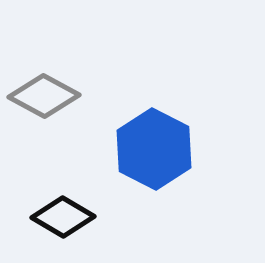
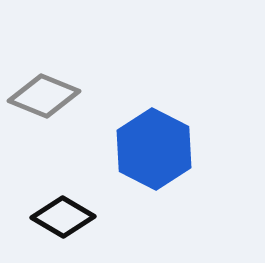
gray diamond: rotated 6 degrees counterclockwise
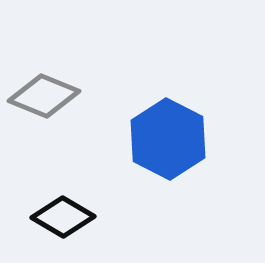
blue hexagon: moved 14 px right, 10 px up
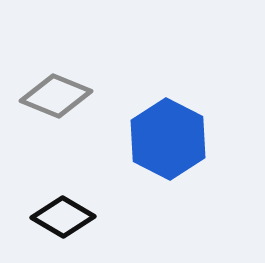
gray diamond: moved 12 px right
